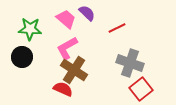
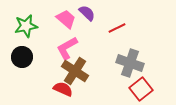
green star: moved 4 px left, 3 px up; rotated 15 degrees counterclockwise
brown cross: moved 1 px right, 1 px down
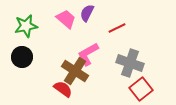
purple semicircle: rotated 108 degrees counterclockwise
pink L-shape: moved 21 px right, 6 px down
red semicircle: rotated 12 degrees clockwise
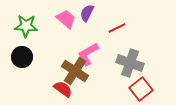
green star: rotated 15 degrees clockwise
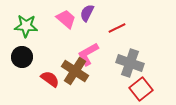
red semicircle: moved 13 px left, 10 px up
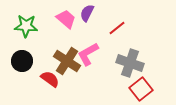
red line: rotated 12 degrees counterclockwise
black circle: moved 4 px down
brown cross: moved 8 px left, 10 px up
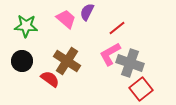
purple semicircle: moved 1 px up
pink L-shape: moved 22 px right
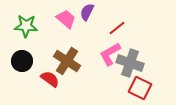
red square: moved 1 px left, 1 px up; rotated 25 degrees counterclockwise
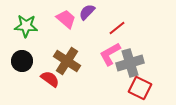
purple semicircle: rotated 18 degrees clockwise
gray cross: rotated 36 degrees counterclockwise
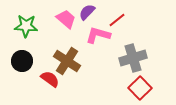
red line: moved 8 px up
pink L-shape: moved 12 px left, 19 px up; rotated 45 degrees clockwise
gray cross: moved 3 px right, 5 px up
red square: rotated 20 degrees clockwise
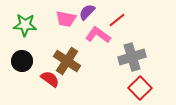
pink trapezoid: rotated 150 degrees clockwise
green star: moved 1 px left, 1 px up
pink L-shape: rotated 20 degrees clockwise
gray cross: moved 1 px left, 1 px up
